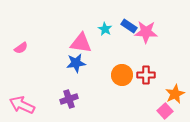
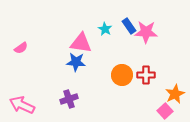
blue rectangle: rotated 21 degrees clockwise
blue star: moved 1 px up; rotated 12 degrees clockwise
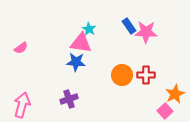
cyan star: moved 16 px left
pink arrow: rotated 80 degrees clockwise
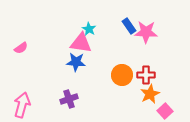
orange star: moved 25 px left
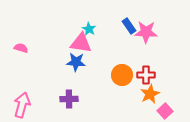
pink semicircle: rotated 128 degrees counterclockwise
purple cross: rotated 18 degrees clockwise
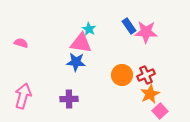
pink semicircle: moved 5 px up
red cross: rotated 24 degrees counterclockwise
pink arrow: moved 1 px right, 9 px up
pink square: moved 5 px left
